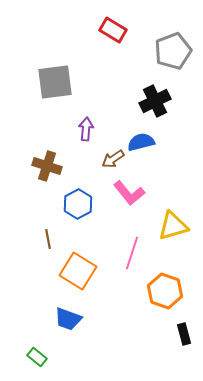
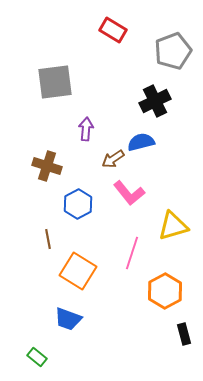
orange hexagon: rotated 12 degrees clockwise
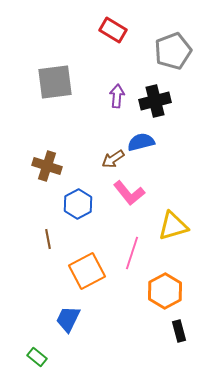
black cross: rotated 12 degrees clockwise
purple arrow: moved 31 px right, 33 px up
orange square: moved 9 px right; rotated 30 degrees clockwise
blue trapezoid: rotated 96 degrees clockwise
black rectangle: moved 5 px left, 3 px up
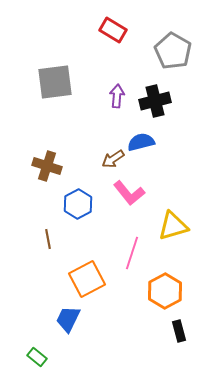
gray pentagon: rotated 21 degrees counterclockwise
orange square: moved 8 px down
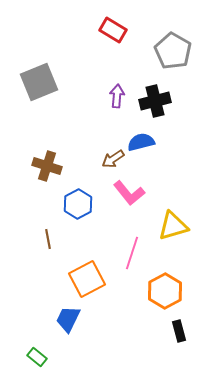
gray square: moved 16 px left; rotated 15 degrees counterclockwise
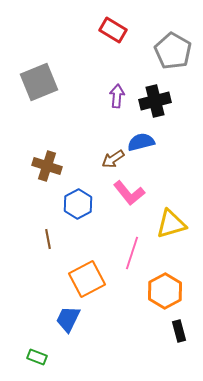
yellow triangle: moved 2 px left, 2 px up
green rectangle: rotated 18 degrees counterclockwise
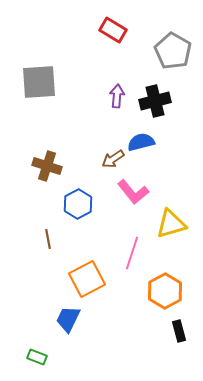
gray square: rotated 18 degrees clockwise
pink L-shape: moved 4 px right, 1 px up
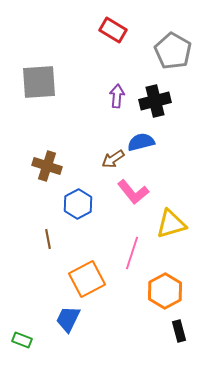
green rectangle: moved 15 px left, 17 px up
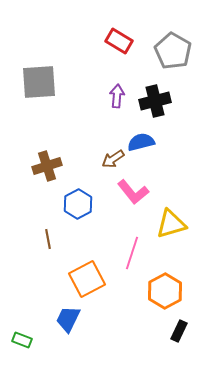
red rectangle: moved 6 px right, 11 px down
brown cross: rotated 36 degrees counterclockwise
black rectangle: rotated 40 degrees clockwise
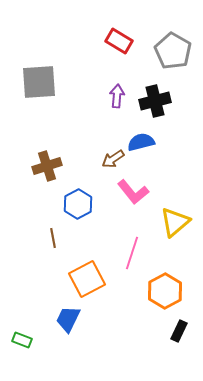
yellow triangle: moved 4 px right, 2 px up; rotated 24 degrees counterclockwise
brown line: moved 5 px right, 1 px up
